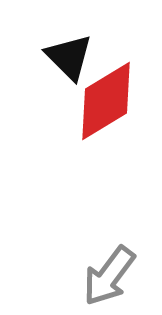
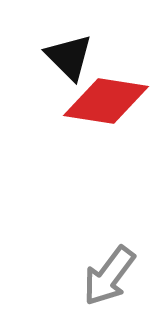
red diamond: rotated 40 degrees clockwise
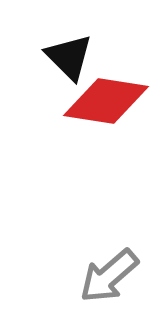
gray arrow: rotated 12 degrees clockwise
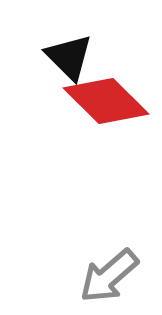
red diamond: rotated 36 degrees clockwise
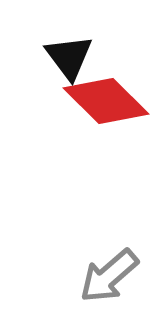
black triangle: rotated 8 degrees clockwise
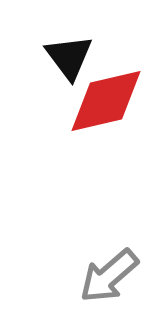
red diamond: rotated 58 degrees counterclockwise
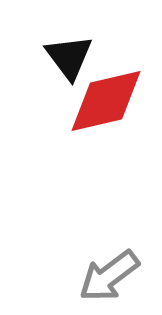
gray arrow: rotated 4 degrees clockwise
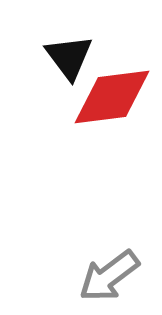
red diamond: moved 6 px right, 4 px up; rotated 6 degrees clockwise
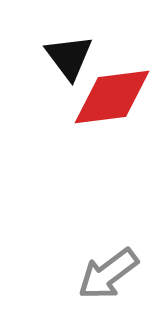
gray arrow: moved 1 px left, 2 px up
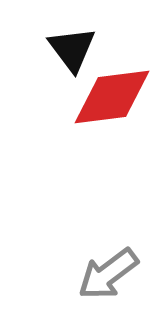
black triangle: moved 3 px right, 8 px up
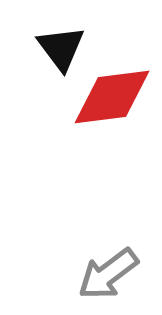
black triangle: moved 11 px left, 1 px up
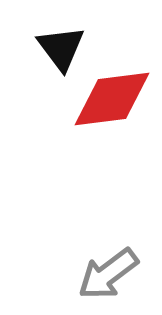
red diamond: moved 2 px down
